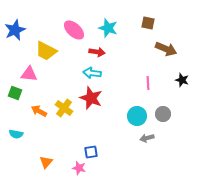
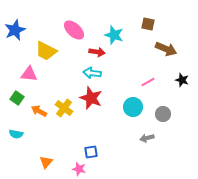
brown square: moved 1 px down
cyan star: moved 6 px right, 7 px down
pink line: moved 1 px up; rotated 64 degrees clockwise
green square: moved 2 px right, 5 px down; rotated 16 degrees clockwise
cyan circle: moved 4 px left, 9 px up
pink star: moved 1 px down
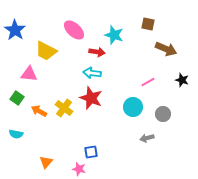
blue star: rotated 15 degrees counterclockwise
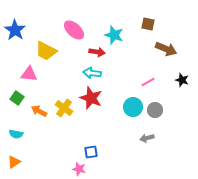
gray circle: moved 8 px left, 4 px up
orange triangle: moved 32 px left; rotated 16 degrees clockwise
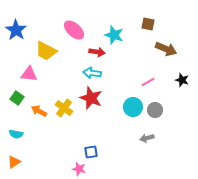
blue star: moved 1 px right
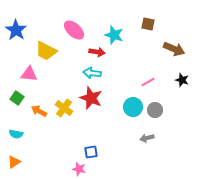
brown arrow: moved 8 px right
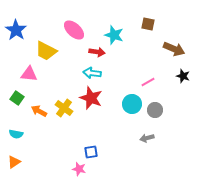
black star: moved 1 px right, 4 px up
cyan circle: moved 1 px left, 3 px up
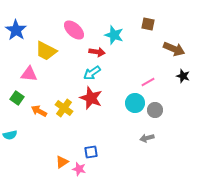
cyan arrow: rotated 42 degrees counterclockwise
cyan circle: moved 3 px right, 1 px up
cyan semicircle: moved 6 px left, 1 px down; rotated 24 degrees counterclockwise
orange triangle: moved 48 px right
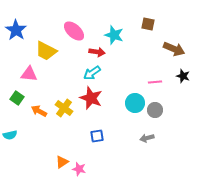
pink ellipse: moved 1 px down
pink line: moved 7 px right; rotated 24 degrees clockwise
blue square: moved 6 px right, 16 px up
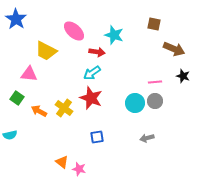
brown square: moved 6 px right
blue star: moved 11 px up
gray circle: moved 9 px up
blue square: moved 1 px down
orange triangle: rotated 48 degrees counterclockwise
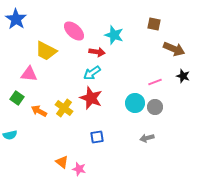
pink line: rotated 16 degrees counterclockwise
gray circle: moved 6 px down
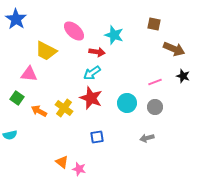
cyan circle: moved 8 px left
